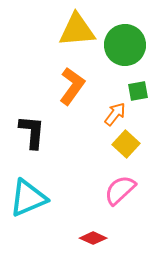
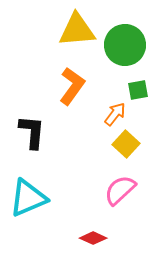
green square: moved 1 px up
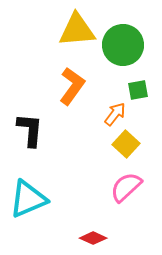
green circle: moved 2 px left
black L-shape: moved 2 px left, 2 px up
pink semicircle: moved 6 px right, 3 px up
cyan triangle: moved 1 px down
